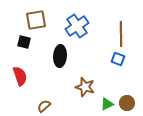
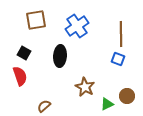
black square: moved 11 px down; rotated 16 degrees clockwise
brown star: rotated 12 degrees clockwise
brown circle: moved 7 px up
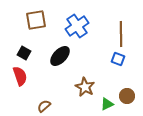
black ellipse: rotated 40 degrees clockwise
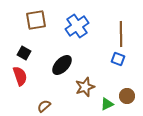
black ellipse: moved 2 px right, 9 px down
brown star: rotated 24 degrees clockwise
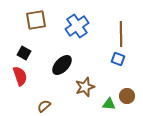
green triangle: moved 2 px right; rotated 32 degrees clockwise
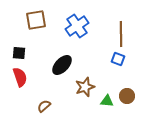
black square: moved 5 px left; rotated 24 degrees counterclockwise
red semicircle: moved 1 px down
green triangle: moved 2 px left, 3 px up
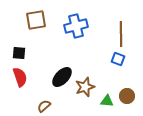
blue cross: moved 1 px left; rotated 20 degrees clockwise
black ellipse: moved 12 px down
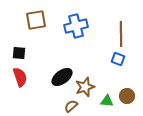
black ellipse: rotated 10 degrees clockwise
brown semicircle: moved 27 px right
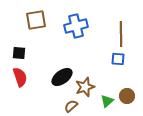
blue square: rotated 16 degrees counterclockwise
green triangle: rotated 48 degrees counterclockwise
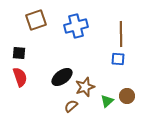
brown square: rotated 10 degrees counterclockwise
